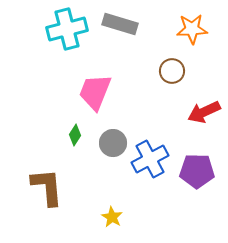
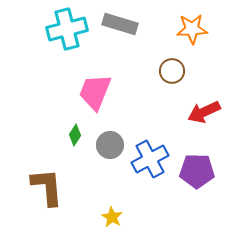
gray circle: moved 3 px left, 2 px down
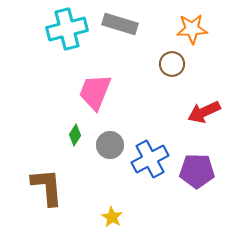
brown circle: moved 7 px up
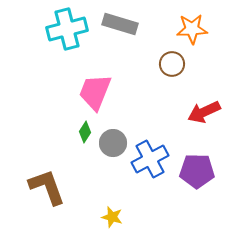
green diamond: moved 10 px right, 3 px up
gray circle: moved 3 px right, 2 px up
brown L-shape: rotated 15 degrees counterclockwise
yellow star: rotated 15 degrees counterclockwise
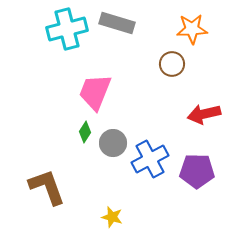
gray rectangle: moved 3 px left, 1 px up
red arrow: moved 2 px down; rotated 12 degrees clockwise
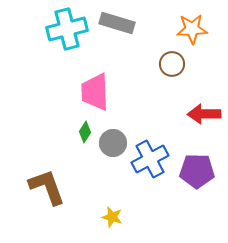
pink trapezoid: rotated 24 degrees counterclockwise
red arrow: rotated 12 degrees clockwise
